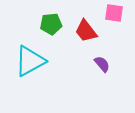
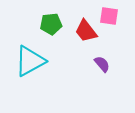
pink square: moved 5 px left, 3 px down
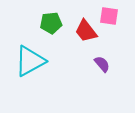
green pentagon: moved 1 px up
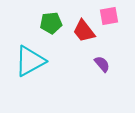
pink square: rotated 18 degrees counterclockwise
red trapezoid: moved 2 px left
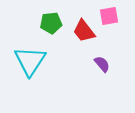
cyan triangle: rotated 28 degrees counterclockwise
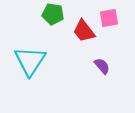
pink square: moved 2 px down
green pentagon: moved 2 px right, 9 px up; rotated 15 degrees clockwise
purple semicircle: moved 2 px down
